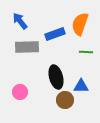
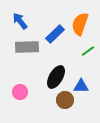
blue rectangle: rotated 24 degrees counterclockwise
green line: moved 2 px right, 1 px up; rotated 40 degrees counterclockwise
black ellipse: rotated 45 degrees clockwise
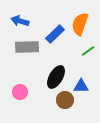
blue arrow: rotated 36 degrees counterclockwise
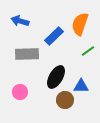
blue rectangle: moved 1 px left, 2 px down
gray rectangle: moved 7 px down
